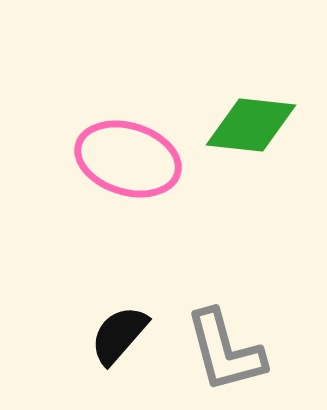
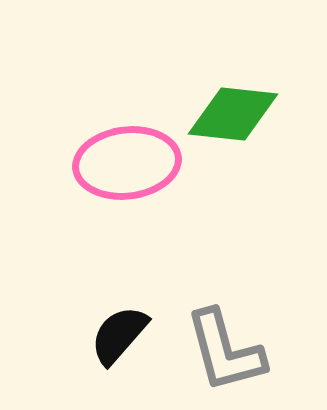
green diamond: moved 18 px left, 11 px up
pink ellipse: moved 1 px left, 4 px down; rotated 24 degrees counterclockwise
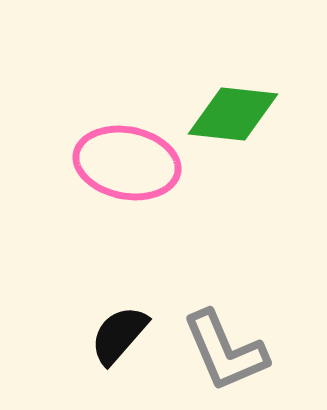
pink ellipse: rotated 18 degrees clockwise
gray L-shape: rotated 8 degrees counterclockwise
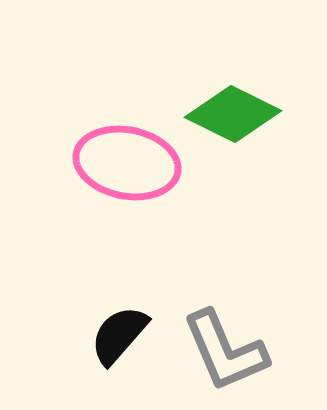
green diamond: rotated 20 degrees clockwise
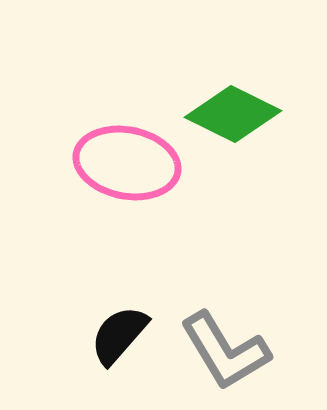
gray L-shape: rotated 8 degrees counterclockwise
